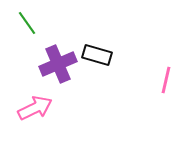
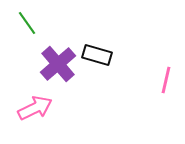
purple cross: rotated 18 degrees counterclockwise
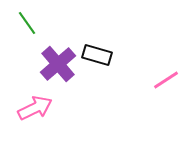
pink line: rotated 44 degrees clockwise
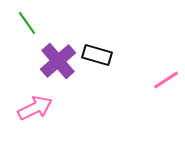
purple cross: moved 3 px up
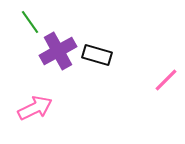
green line: moved 3 px right, 1 px up
purple cross: moved 10 px up; rotated 12 degrees clockwise
pink line: rotated 12 degrees counterclockwise
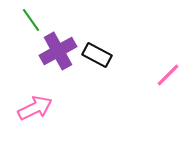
green line: moved 1 px right, 2 px up
black rectangle: rotated 12 degrees clockwise
pink line: moved 2 px right, 5 px up
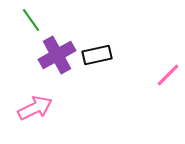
purple cross: moved 1 px left, 4 px down
black rectangle: rotated 40 degrees counterclockwise
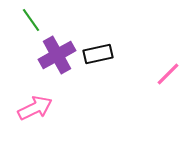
black rectangle: moved 1 px right, 1 px up
pink line: moved 1 px up
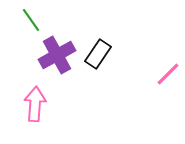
black rectangle: rotated 44 degrees counterclockwise
pink arrow: moved 4 px up; rotated 60 degrees counterclockwise
